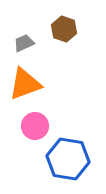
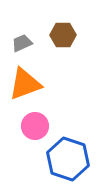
brown hexagon: moved 1 px left, 6 px down; rotated 20 degrees counterclockwise
gray trapezoid: moved 2 px left
blue hexagon: rotated 9 degrees clockwise
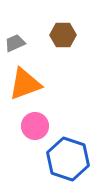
gray trapezoid: moved 7 px left
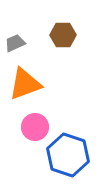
pink circle: moved 1 px down
blue hexagon: moved 4 px up
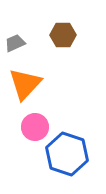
orange triangle: rotated 27 degrees counterclockwise
blue hexagon: moved 1 px left, 1 px up
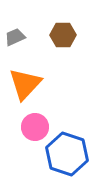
gray trapezoid: moved 6 px up
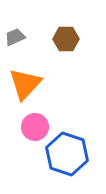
brown hexagon: moved 3 px right, 4 px down
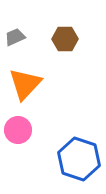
brown hexagon: moved 1 px left
pink circle: moved 17 px left, 3 px down
blue hexagon: moved 12 px right, 5 px down
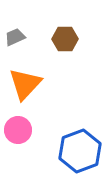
blue hexagon: moved 1 px right, 8 px up; rotated 21 degrees clockwise
